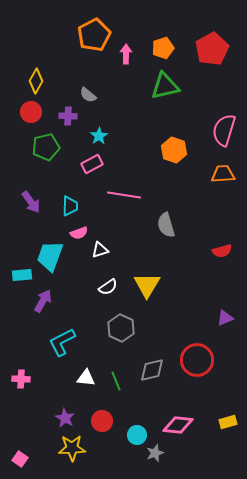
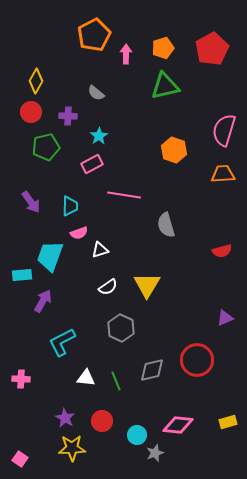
gray semicircle at (88, 95): moved 8 px right, 2 px up
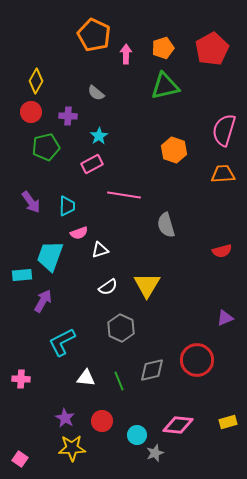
orange pentagon at (94, 35): rotated 20 degrees counterclockwise
cyan trapezoid at (70, 206): moved 3 px left
green line at (116, 381): moved 3 px right
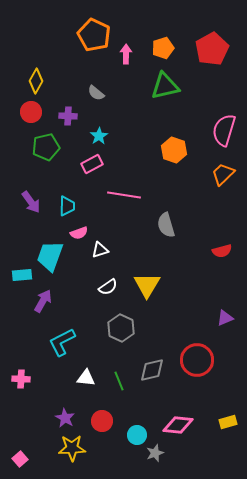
orange trapezoid at (223, 174): rotated 40 degrees counterclockwise
pink square at (20, 459): rotated 14 degrees clockwise
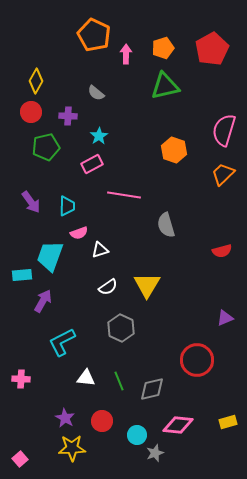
gray diamond at (152, 370): moved 19 px down
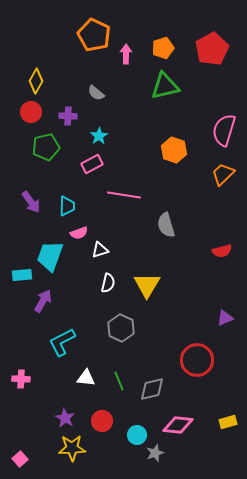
white semicircle at (108, 287): moved 4 px up; rotated 42 degrees counterclockwise
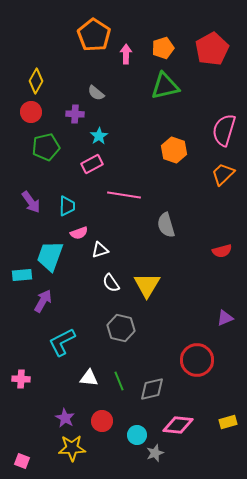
orange pentagon at (94, 35): rotated 8 degrees clockwise
purple cross at (68, 116): moved 7 px right, 2 px up
white semicircle at (108, 283): moved 3 px right; rotated 132 degrees clockwise
gray hexagon at (121, 328): rotated 12 degrees counterclockwise
white triangle at (86, 378): moved 3 px right
pink square at (20, 459): moved 2 px right, 2 px down; rotated 28 degrees counterclockwise
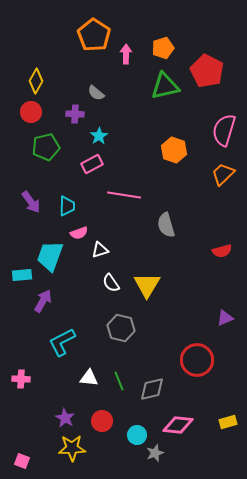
red pentagon at (212, 49): moved 5 px left, 22 px down; rotated 16 degrees counterclockwise
